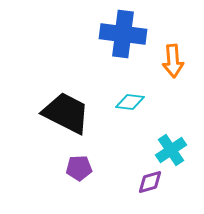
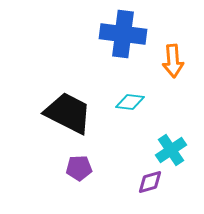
black trapezoid: moved 2 px right
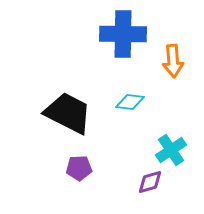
blue cross: rotated 6 degrees counterclockwise
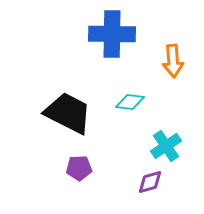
blue cross: moved 11 px left
cyan cross: moved 5 px left, 4 px up
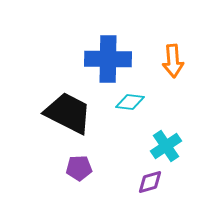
blue cross: moved 4 px left, 25 px down
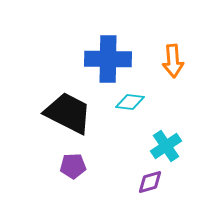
purple pentagon: moved 6 px left, 2 px up
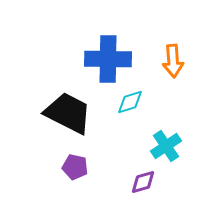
cyan diamond: rotated 24 degrees counterclockwise
purple pentagon: moved 2 px right, 1 px down; rotated 15 degrees clockwise
purple diamond: moved 7 px left
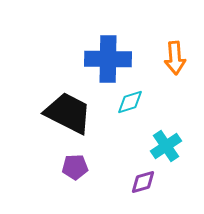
orange arrow: moved 2 px right, 3 px up
purple pentagon: rotated 15 degrees counterclockwise
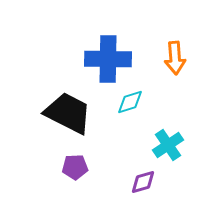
cyan cross: moved 2 px right, 1 px up
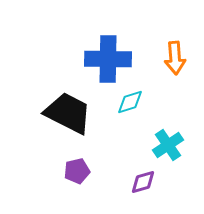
purple pentagon: moved 2 px right, 4 px down; rotated 10 degrees counterclockwise
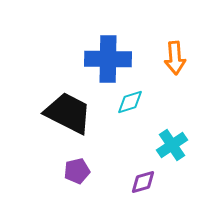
cyan cross: moved 4 px right
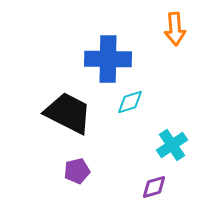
orange arrow: moved 29 px up
purple diamond: moved 11 px right, 5 px down
